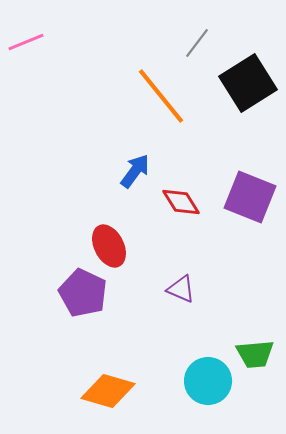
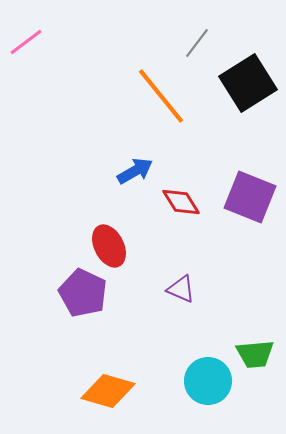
pink line: rotated 15 degrees counterclockwise
blue arrow: rotated 24 degrees clockwise
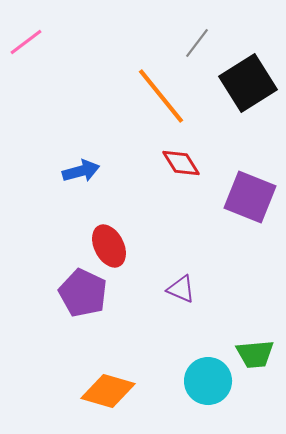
blue arrow: moved 54 px left; rotated 15 degrees clockwise
red diamond: moved 39 px up
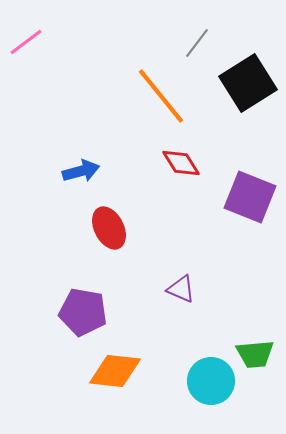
red ellipse: moved 18 px up
purple pentagon: moved 19 px down; rotated 15 degrees counterclockwise
cyan circle: moved 3 px right
orange diamond: moved 7 px right, 20 px up; rotated 10 degrees counterclockwise
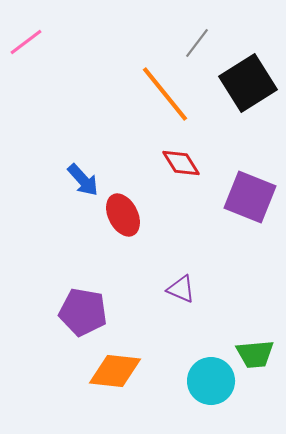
orange line: moved 4 px right, 2 px up
blue arrow: moved 2 px right, 9 px down; rotated 63 degrees clockwise
red ellipse: moved 14 px right, 13 px up
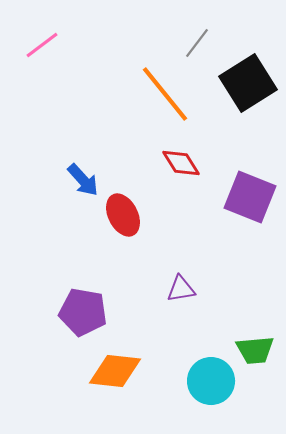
pink line: moved 16 px right, 3 px down
purple triangle: rotated 32 degrees counterclockwise
green trapezoid: moved 4 px up
